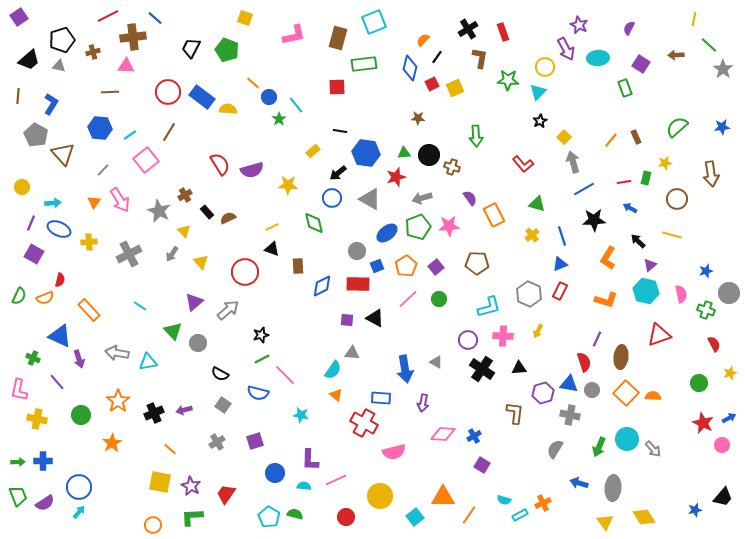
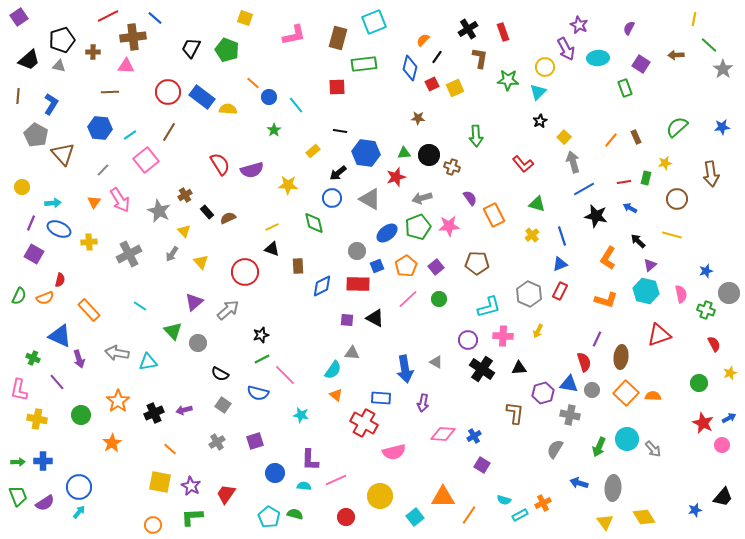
brown cross at (93, 52): rotated 16 degrees clockwise
green star at (279, 119): moved 5 px left, 11 px down
black star at (594, 220): moved 2 px right, 4 px up; rotated 15 degrees clockwise
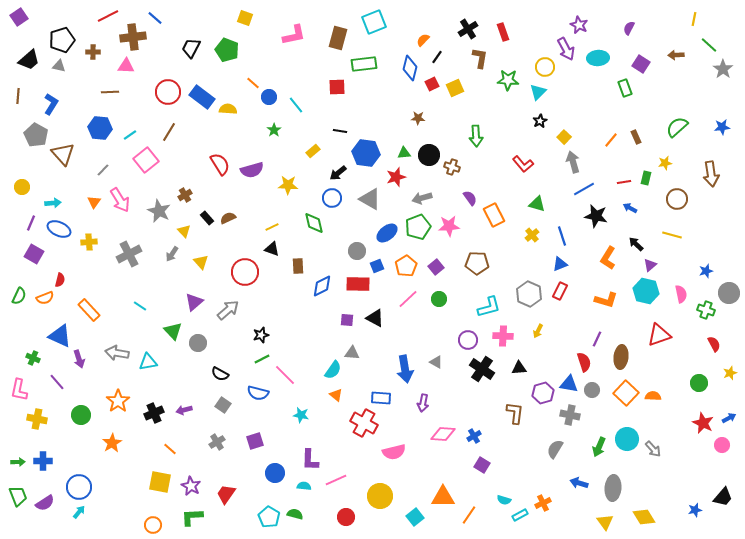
black rectangle at (207, 212): moved 6 px down
black arrow at (638, 241): moved 2 px left, 3 px down
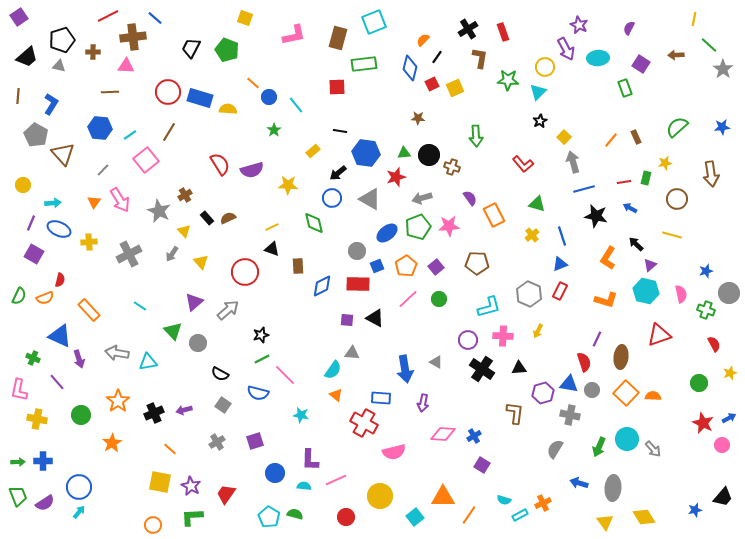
black trapezoid at (29, 60): moved 2 px left, 3 px up
blue rectangle at (202, 97): moved 2 px left, 1 px down; rotated 20 degrees counterclockwise
yellow circle at (22, 187): moved 1 px right, 2 px up
blue line at (584, 189): rotated 15 degrees clockwise
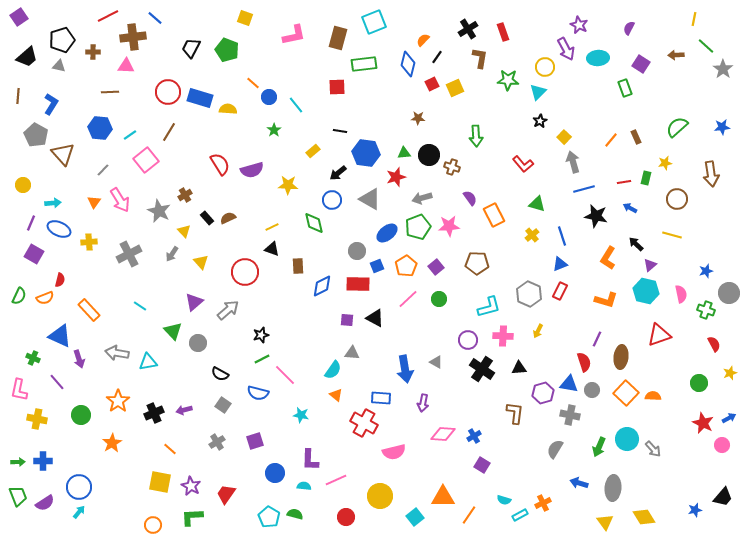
green line at (709, 45): moved 3 px left, 1 px down
blue diamond at (410, 68): moved 2 px left, 4 px up
blue circle at (332, 198): moved 2 px down
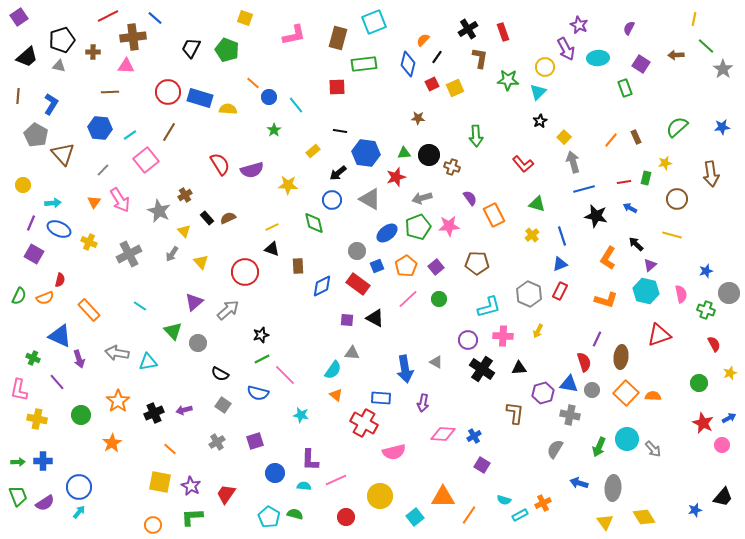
yellow cross at (89, 242): rotated 28 degrees clockwise
red rectangle at (358, 284): rotated 35 degrees clockwise
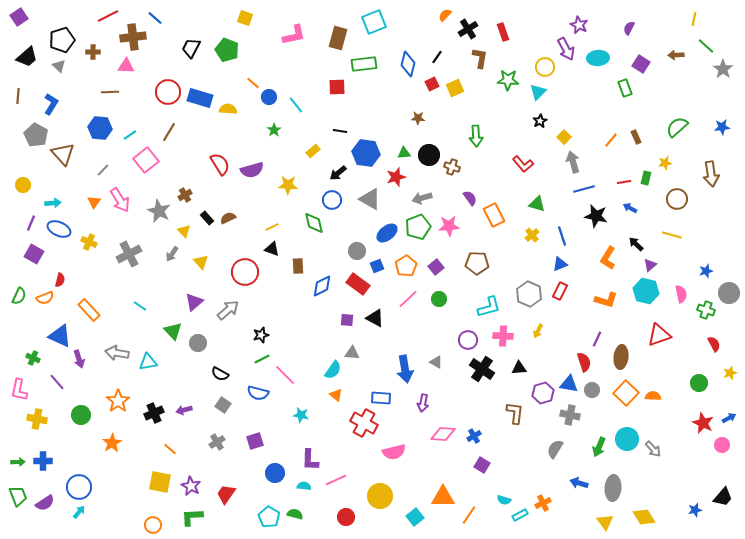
orange semicircle at (423, 40): moved 22 px right, 25 px up
gray triangle at (59, 66): rotated 32 degrees clockwise
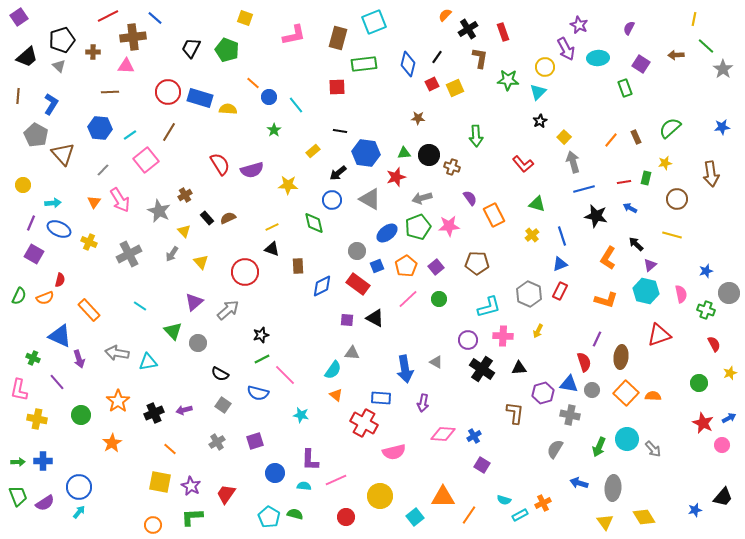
green semicircle at (677, 127): moved 7 px left, 1 px down
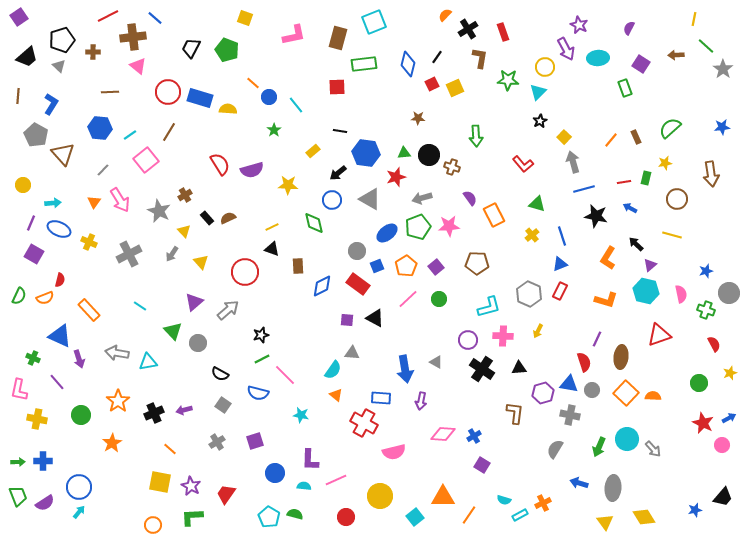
pink triangle at (126, 66): moved 12 px right; rotated 36 degrees clockwise
purple arrow at (423, 403): moved 2 px left, 2 px up
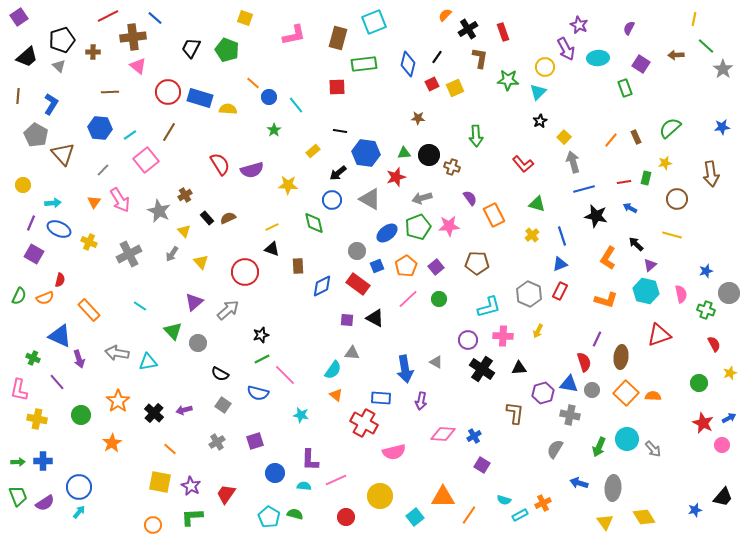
black cross at (154, 413): rotated 24 degrees counterclockwise
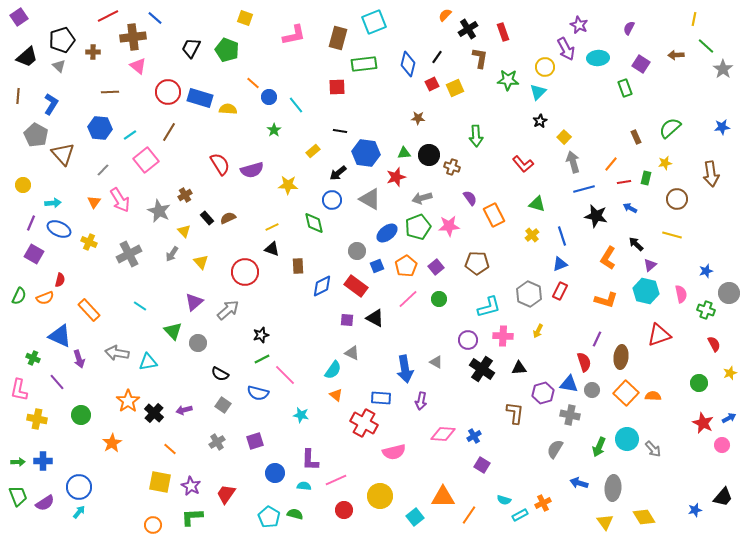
orange line at (611, 140): moved 24 px down
red rectangle at (358, 284): moved 2 px left, 2 px down
gray triangle at (352, 353): rotated 21 degrees clockwise
orange star at (118, 401): moved 10 px right
red circle at (346, 517): moved 2 px left, 7 px up
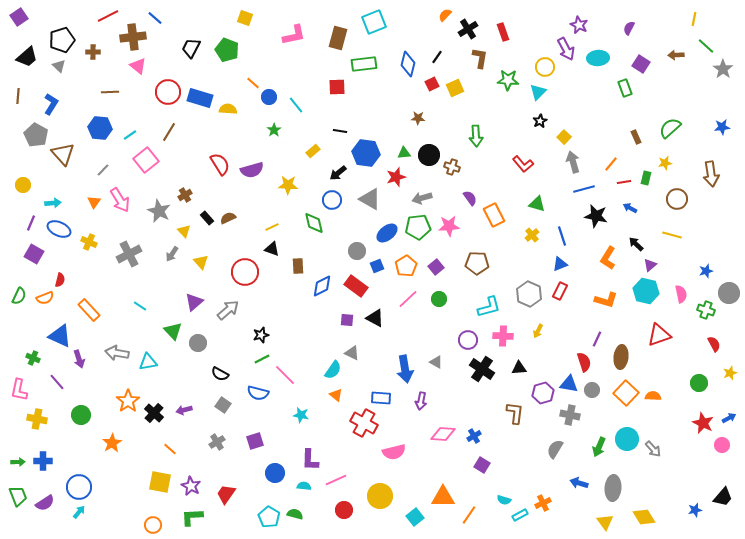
green pentagon at (418, 227): rotated 15 degrees clockwise
